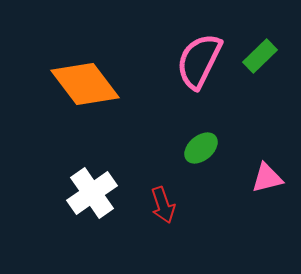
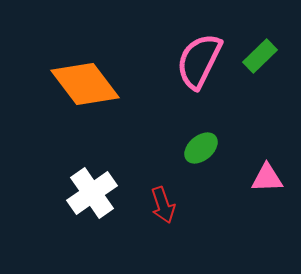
pink triangle: rotated 12 degrees clockwise
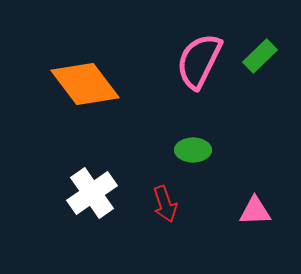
green ellipse: moved 8 px left, 2 px down; rotated 40 degrees clockwise
pink triangle: moved 12 px left, 33 px down
red arrow: moved 2 px right, 1 px up
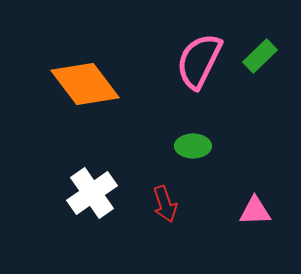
green ellipse: moved 4 px up
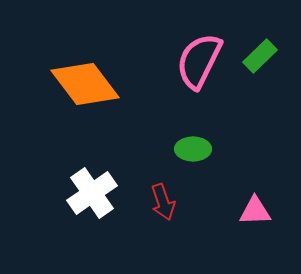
green ellipse: moved 3 px down
red arrow: moved 2 px left, 2 px up
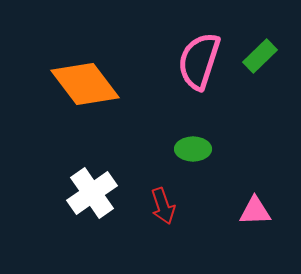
pink semicircle: rotated 8 degrees counterclockwise
red arrow: moved 4 px down
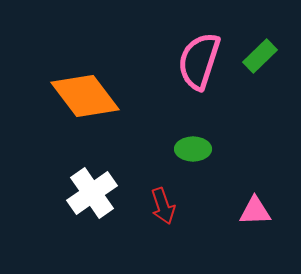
orange diamond: moved 12 px down
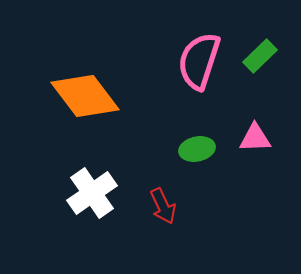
green ellipse: moved 4 px right; rotated 12 degrees counterclockwise
red arrow: rotated 6 degrees counterclockwise
pink triangle: moved 73 px up
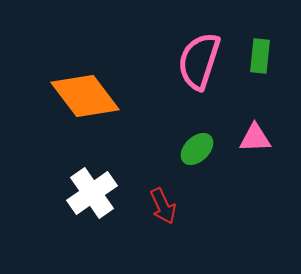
green rectangle: rotated 40 degrees counterclockwise
green ellipse: rotated 32 degrees counterclockwise
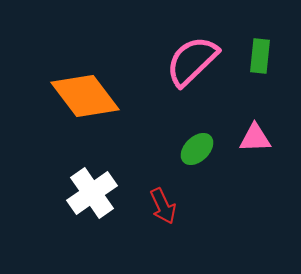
pink semicircle: moved 7 px left; rotated 28 degrees clockwise
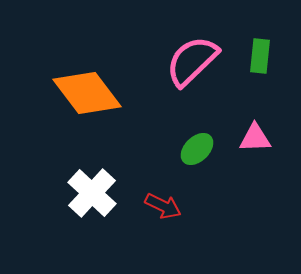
orange diamond: moved 2 px right, 3 px up
white cross: rotated 12 degrees counterclockwise
red arrow: rotated 39 degrees counterclockwise
